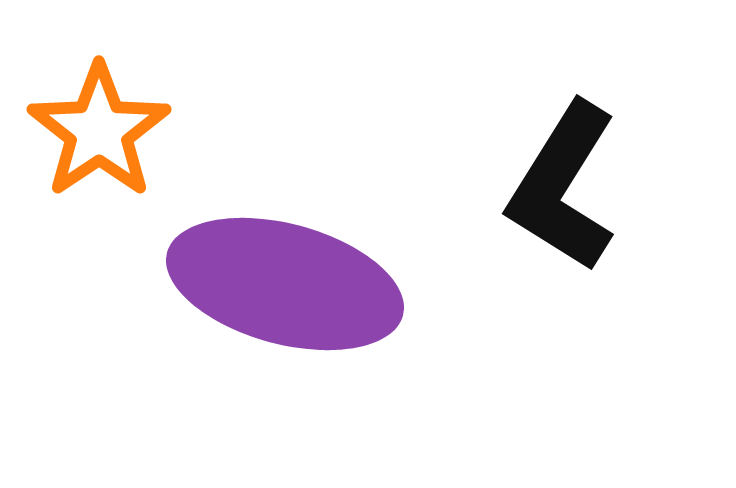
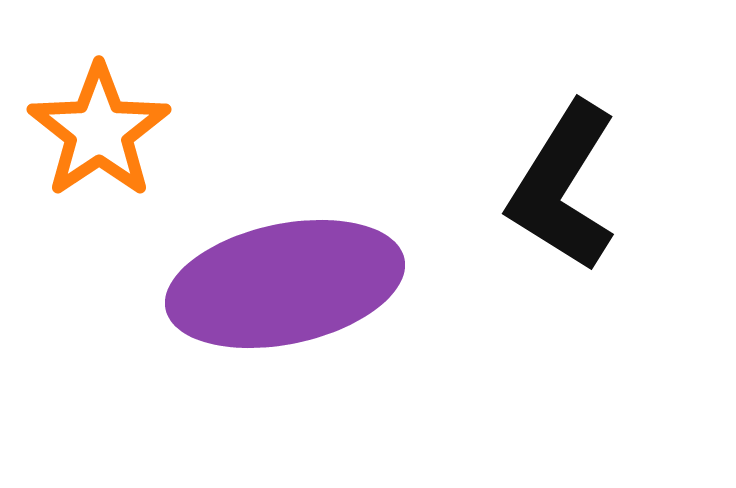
purple ellipse: rotated 27 degrees counterclockwise
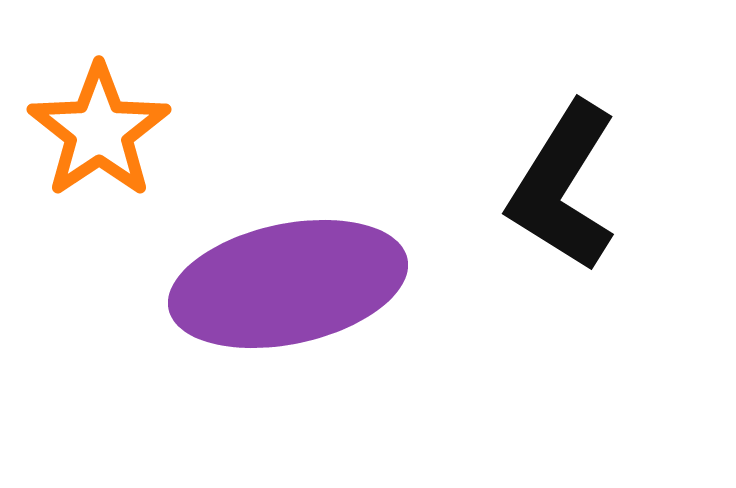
purple ellipse: moved 3 px right
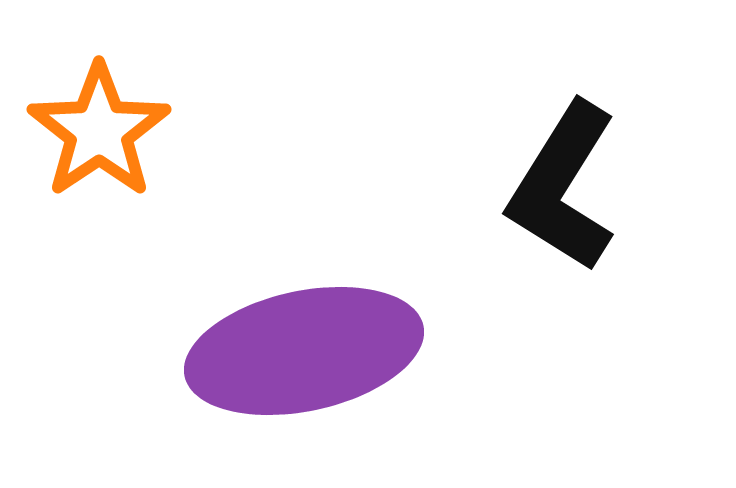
purple ellipse: moved 16 px right, 67 px down
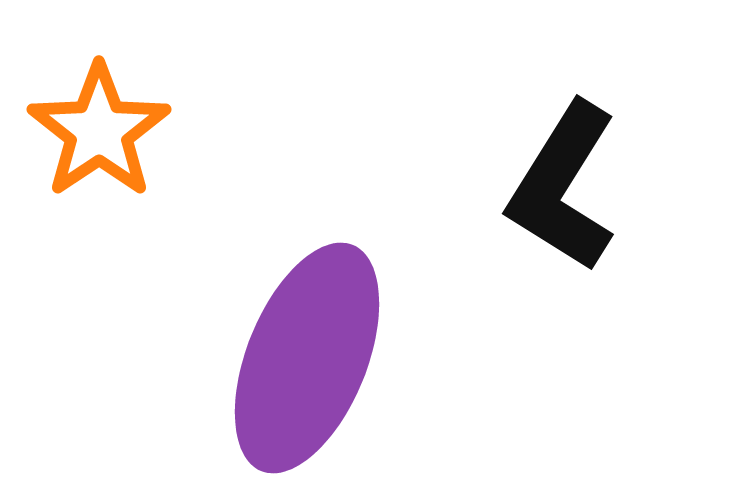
purple ellipse: moved 3 px right, 7 px down; rotated 56 degrees counterclockwise
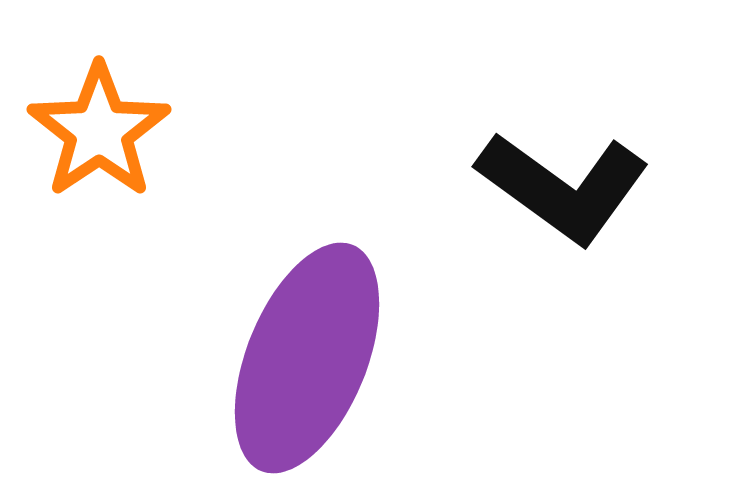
black L-shape: rotated 86 degrees counterclockwise
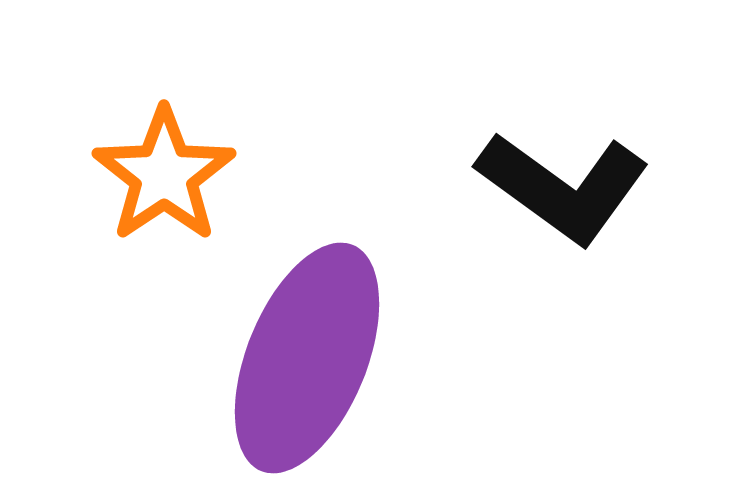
orange star: moved 65 px right, 44 px down
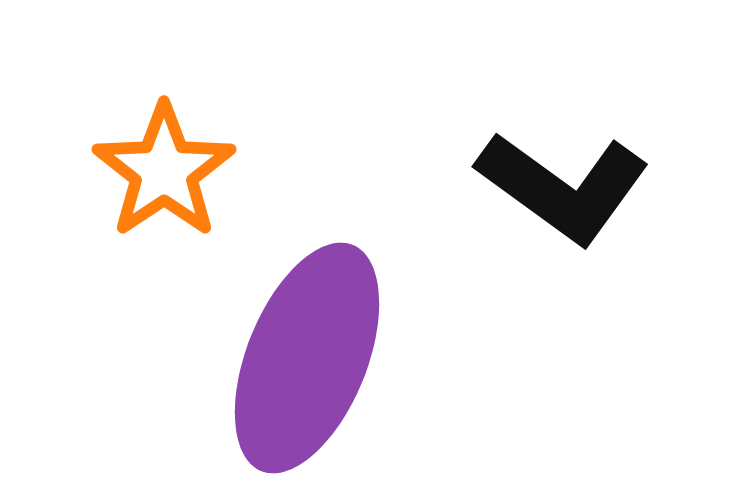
orange star: moved 4 px up
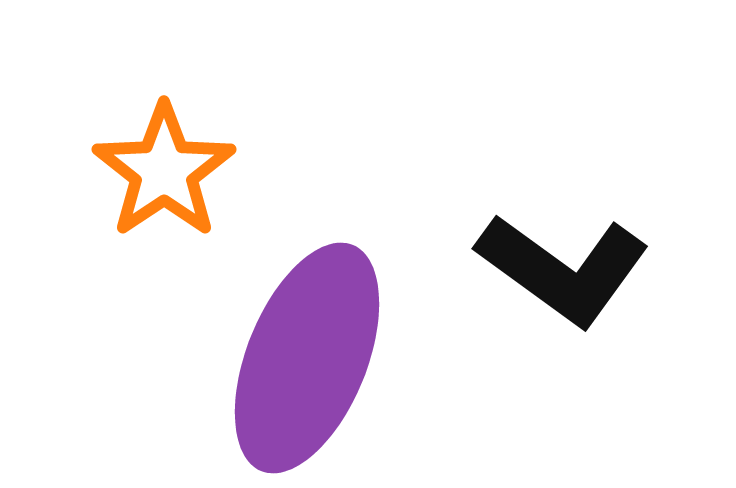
black L-shape: moved 82 px down
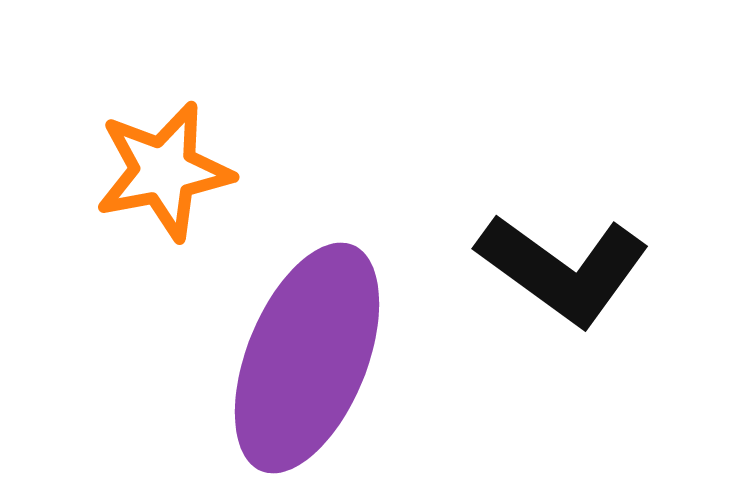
orange star: rotated 23 degrees clockwise
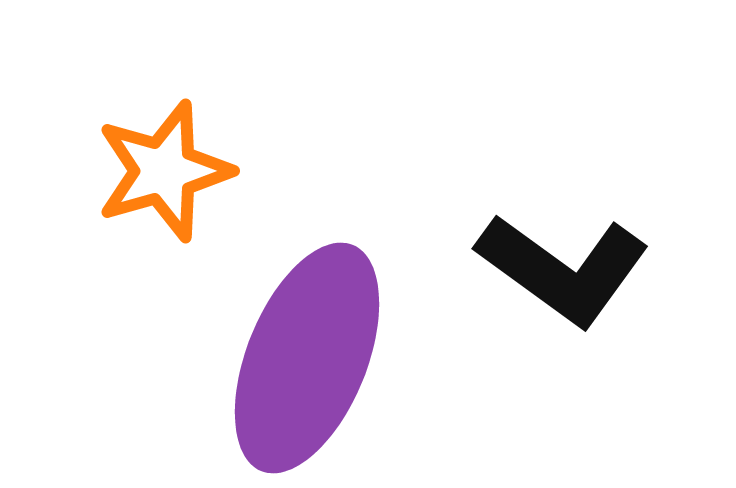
orange star: rotated 5 degrees counterclockwise
